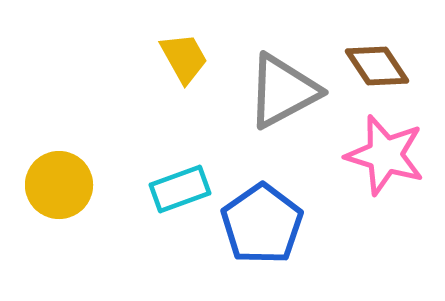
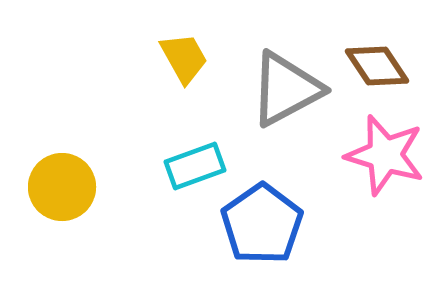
gray triangle: moved 3 px right, 2 px up
yellow circle: moved 3 px right, 2 px down
cyan rectangle: moved 15 px right, 23 px up
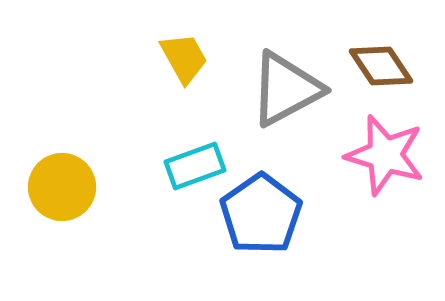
brown diamond: moved 4 px right
blue pentagon: moved 1 px left, 10 px up
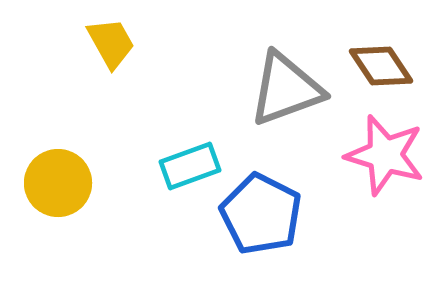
yellow trapezoid: moved 73 px left, 15 px up
gray triangle: rotated 8 degrees clockwise
cyan rectangle: moved 5 px left
yellow circle: moved 4 px left, 4 px up
blue pentagon: rotated 10 degrees counterclockwise
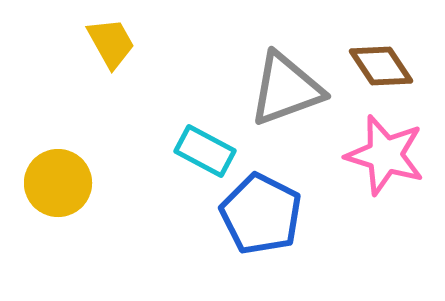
cyan rectangle: moved 15 px right, 15 px up; rotated 48 degrees clockwise
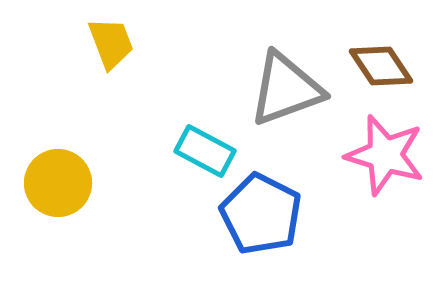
yellow trapezoid: rotated 8 degrees clockwise
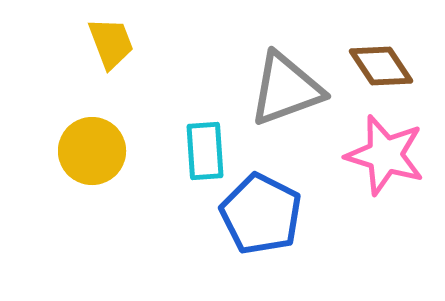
cyan rectangle: rotated 58 degrees clockwise
yellow circle: moved 34 px right, 32 px up
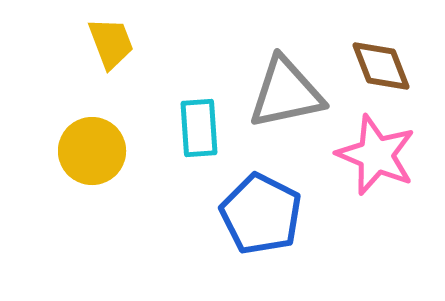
brown diamond: rotated 12 degrees clockwise
gray triangle: moved 4 px down; rotated 8 degrees clockwise
cyan rectangle: moved 6 px left, 23 px up
pink star: moved 9 px left; rotated 6 degrees clockwise
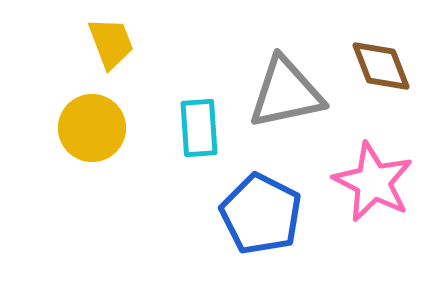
yellow circle: moved 23 px up
pink star: moved 3 px left, 27 px down; rotated 4 degrees clockwise
